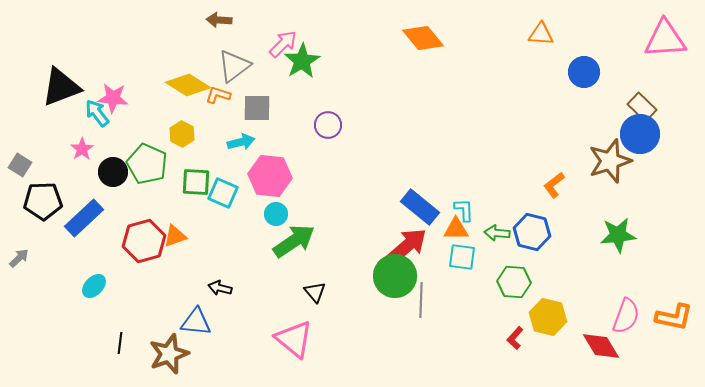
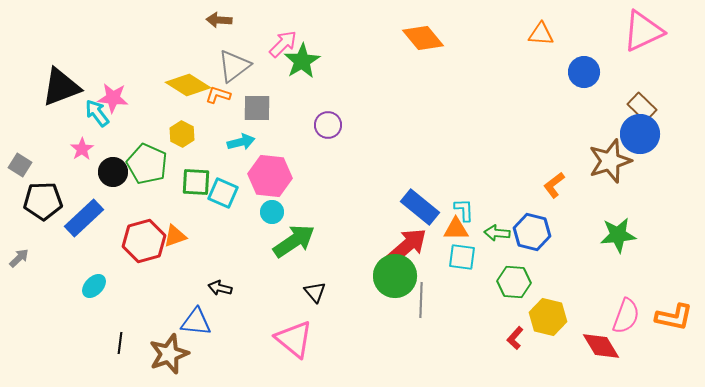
pink triangle at (665, 39): moved 22 px left, 8 px up; rotated 21 degrees counterclockwise
cyan circle at (276, 214): moved 4 px left, 2 px up
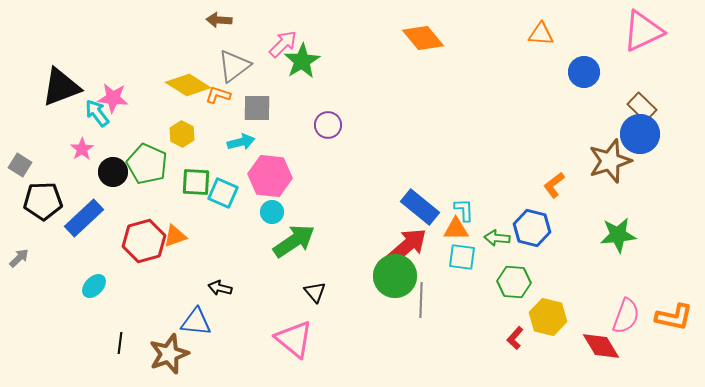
blue hexagon at (532, 232): moved 4 px up
green arrow at (497, 233): moved 5 px down
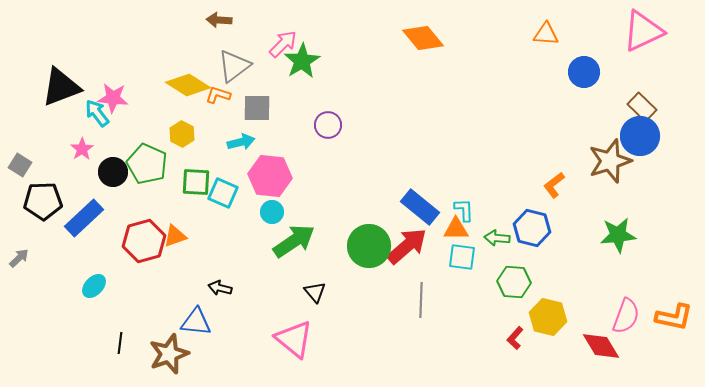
orange triangle at (541, 34): moved 5 px right
blue circle at (640, 134): moved 2 px down
green circle at (395, 276): moved 26 px left, 30 px up
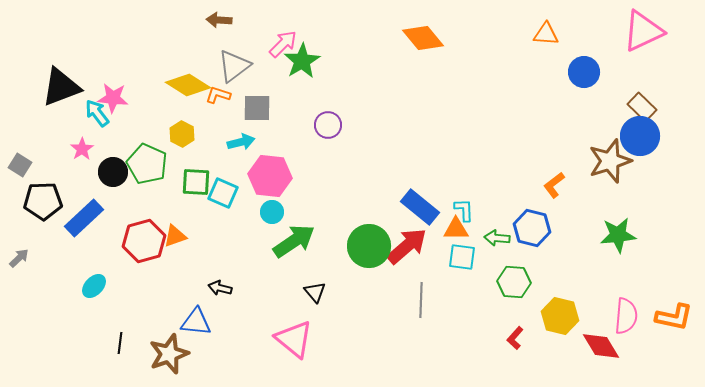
pink semicircle at (626, 316): rotated 15 degrees counterclockwise
yellow hexagon at (548, 317): moved 12 px right, 1 px up
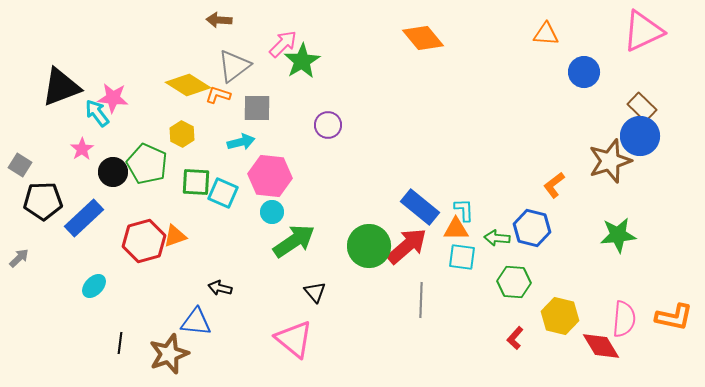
pink semicircle at (626, 316): moved 2 px left, 3 px down
